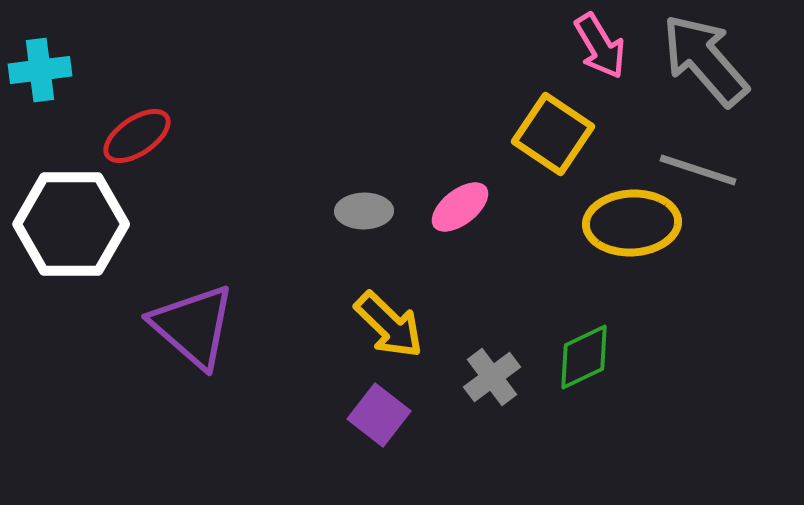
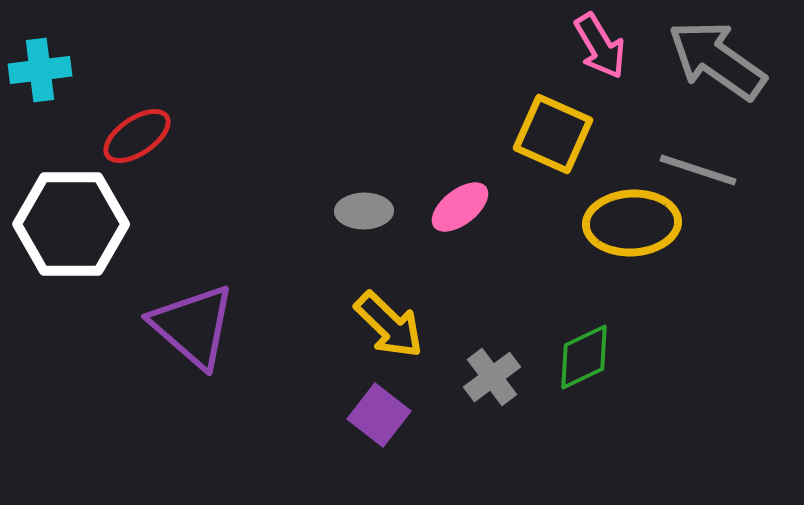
gray arrow: moved 12 px right; rotated 14 degrees counterclockwise
yellow square: rotated 10 degrees counterclockwise
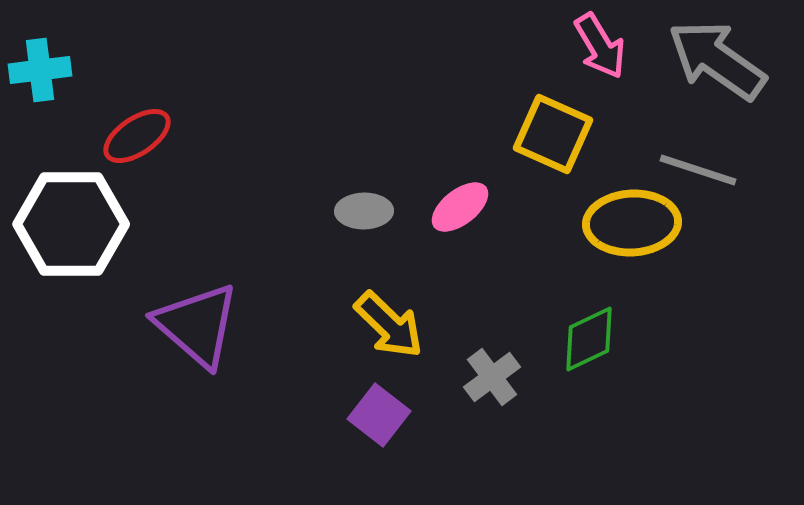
purple triangle: moved 4 px right, 1 px up
green diamond: moved 5 px right, 18 px up
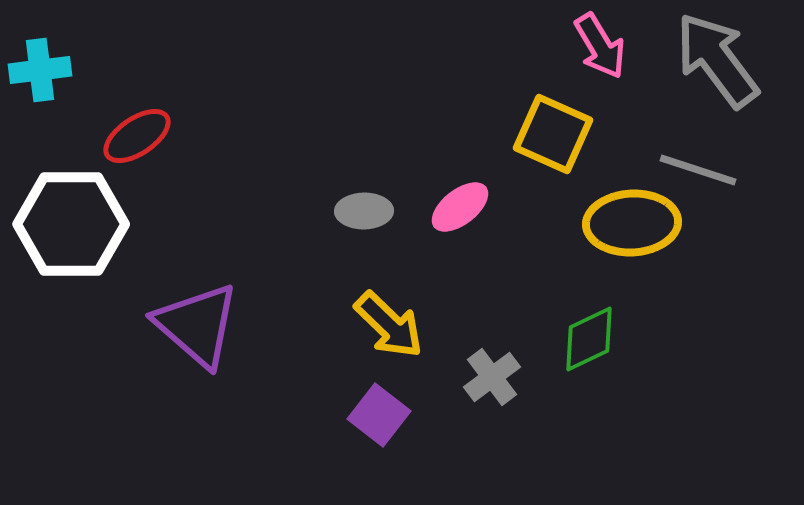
gray arrow: rotated 18 degrees clockwise
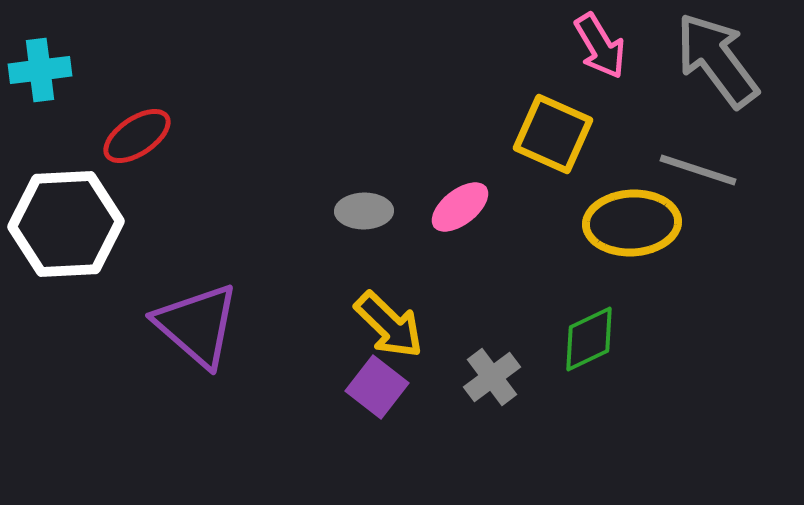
white hexagon: moved 5 px left; rotated 3 degrees counterclockwise
purple square: moved 2 px left, 28 px up
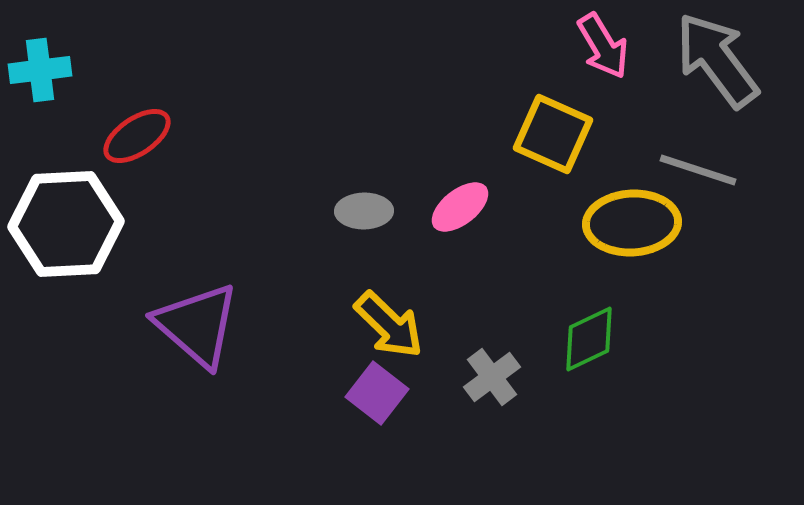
pink arrow: moved 3 px right
purple square: moved 6 px down
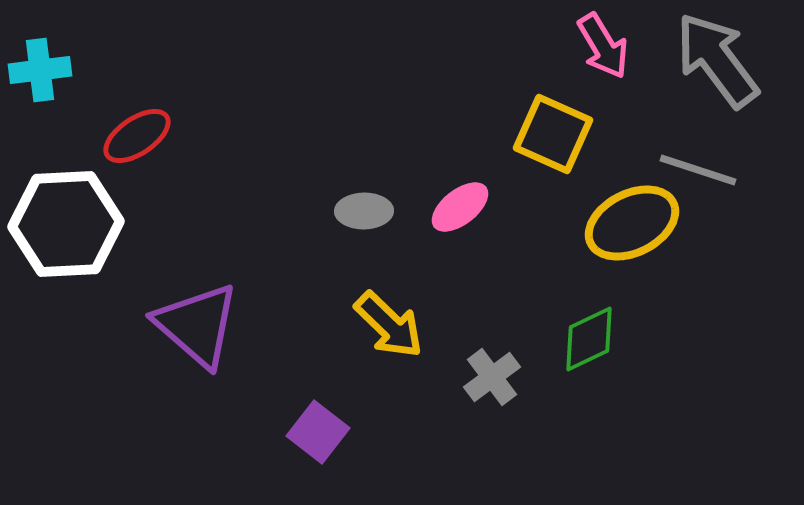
yellow ellipse: rotated 24 degrees counterclockwise
purple square: moved 59 px left, 39 px down
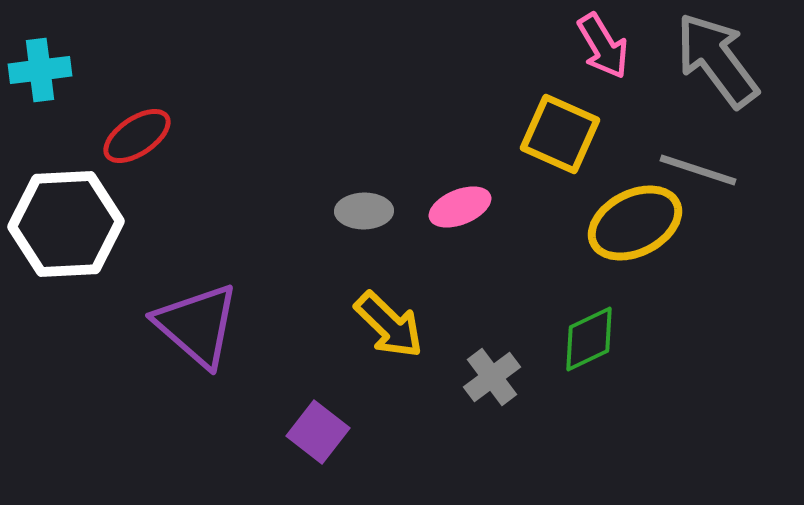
yellow square: moved 7 px right
pink ellipse: rotated 16 degrees clockwise
yellow ellipse: moved 3 px right
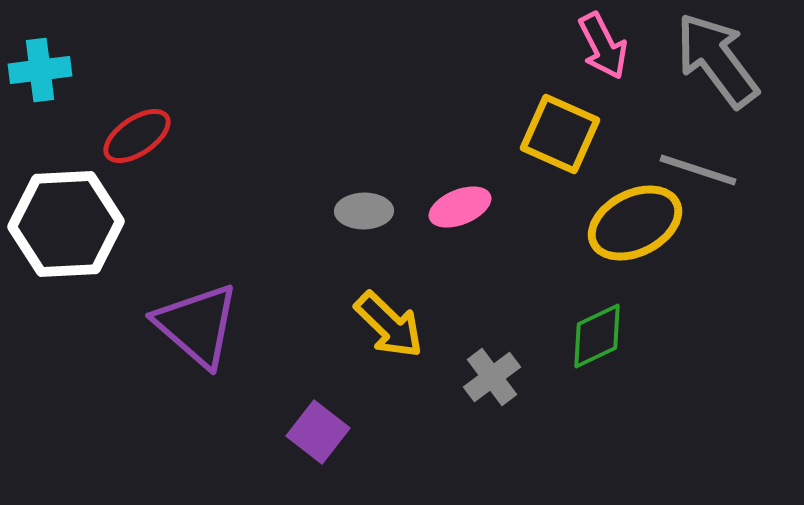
pink arrow: rotated 4 degrees clockwise
green diamond: moved 8 px right, 3 px up
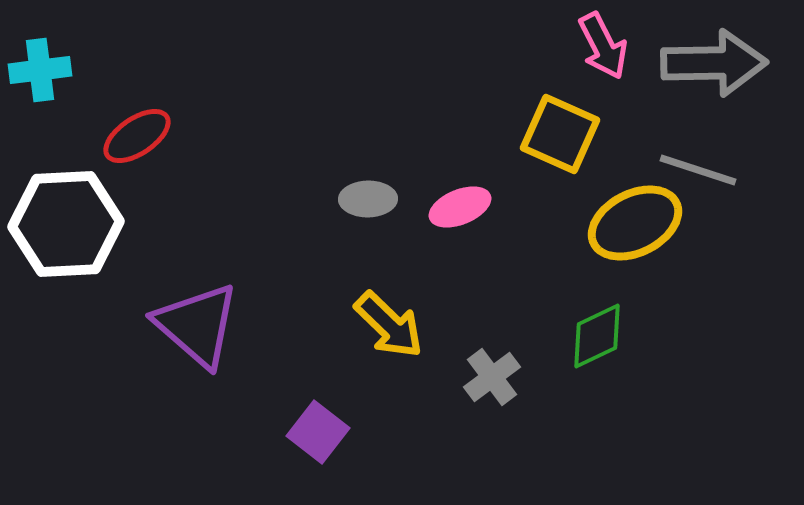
gray arrow: moved 3 px left, 3 px down; rotated 126 degrees clockwise
gray ellipse: moved 4 px right, 12 px up
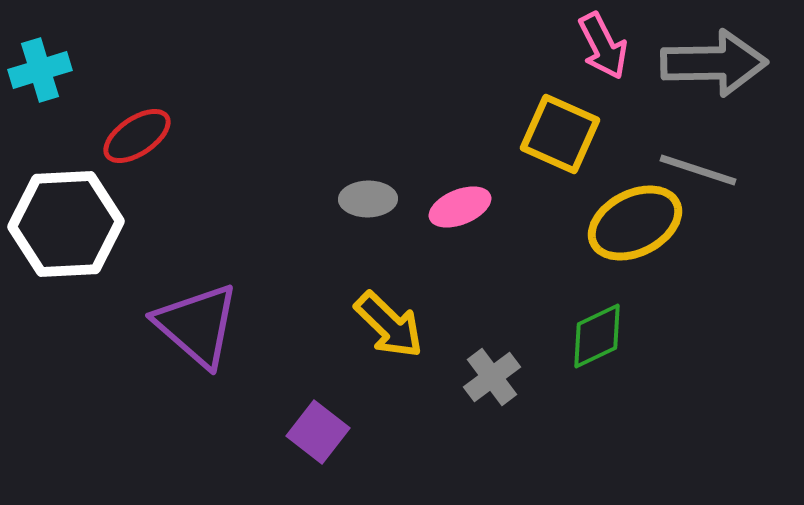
cyan cross: rotated 10 degrees counterclockwise
